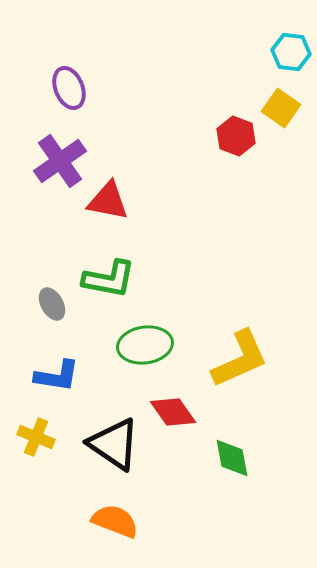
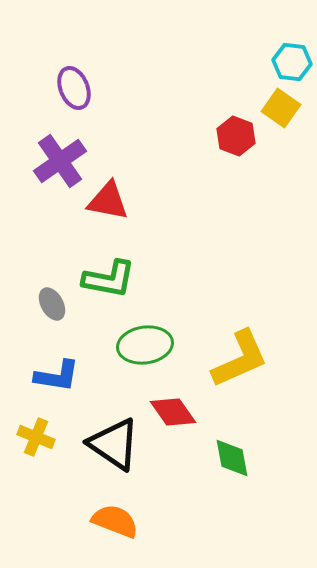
cyan hexagon: moved 1 px right, 10 px down
purple ellipse: moved 5 px right
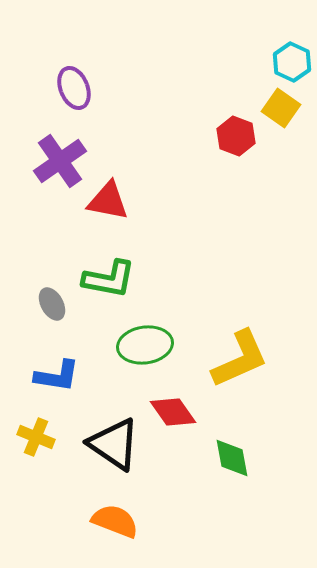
cyan hexagon: rotated 18 degrees clockwise
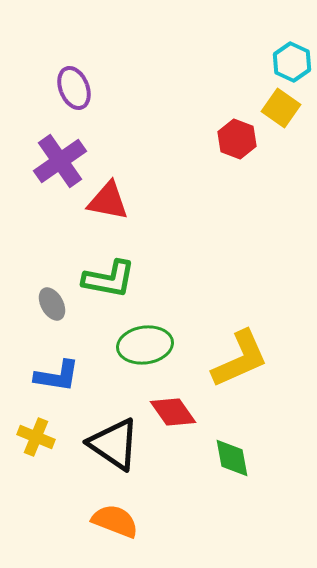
red hexagon: moved 1 px right, 3 px down
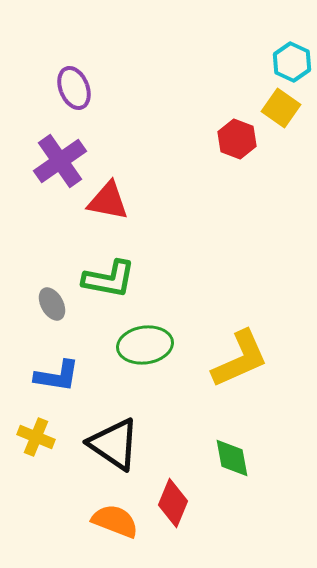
red diamond: moved 91 px down; rotated 57 degrees clockwise
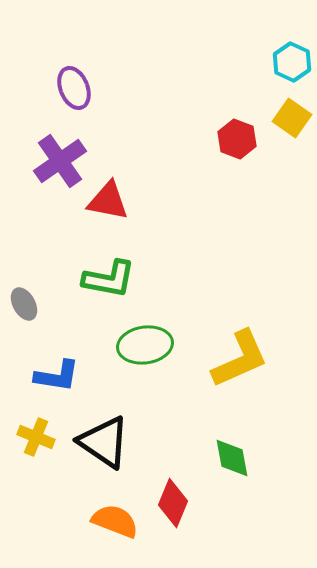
yellow square: moved 11 px right, 10 px down
gray ellipse: moved 28 px left
black triangle: moved 10 px left, 2 px up
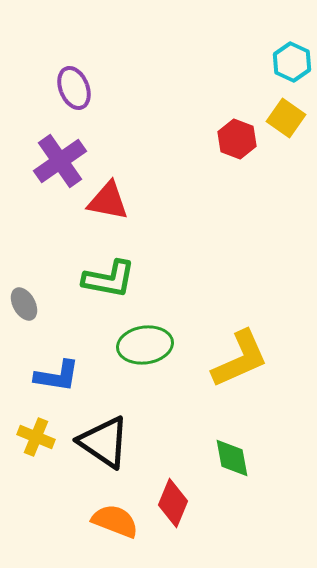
yellow square: moved 6 px left
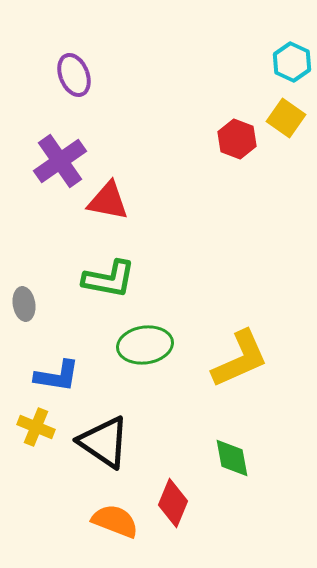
purple ellipse: moved 13 px up
gray ellipse: rotated 20 degrees clockwise
yellow cross: moved 10 px up
